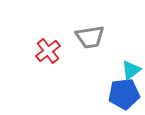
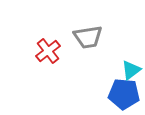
gray trapezoid: moved 2 px left
blue pentagon: rotated 12 degrees clockwise
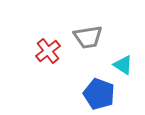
cyan triangle: moved 8 px left, 5 px up; rotated 50 degrees counterclockwise
blue pentagon: moved 25 px left; rotated 16 degrees clockwise
